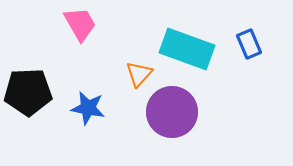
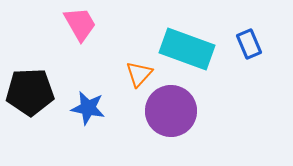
black pentagon: moved 2 px right
purple circle: moved 1 px left, 1 px up
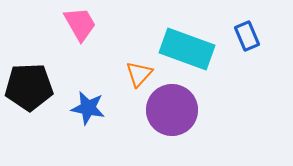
blue rectangle: moved 2 px left, 8 px up
black pentagon: moved 1 px left, 5 px up
purple circle: moved 1 px right, 1 px up
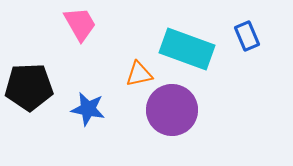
orange triangle: rotated 36 degrees clockwise
blue star: moved 1 px down
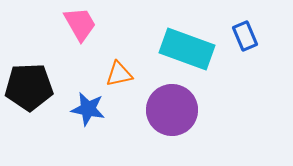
blue rectangle: moved 2 px left
orange triangle: moved 20 px left
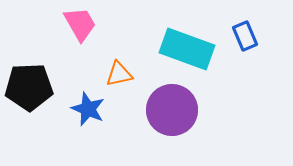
blue star: rotated 12 degrees clockwise
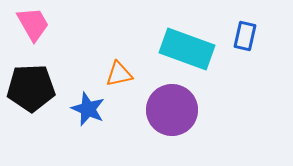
pink trapezoid: moved 47 px left
blue rectangle: rotated 36 degrees clockwise
black pentagon: moved 2 px right, 1 px down
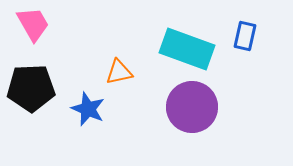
orange triangle: moved 2 px up
purple circle: moved 20 px right, 3 px up
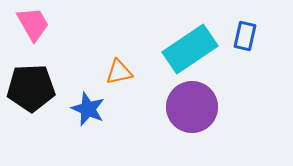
cyan rectangle: moved 3 px right; rotated 54 degrees counterclockwise
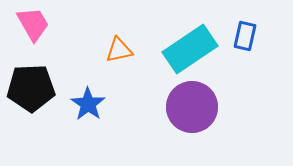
orange triangle: moved 22 px up
blue star: moved 5 px up; rotated 12 degrees clockwise
